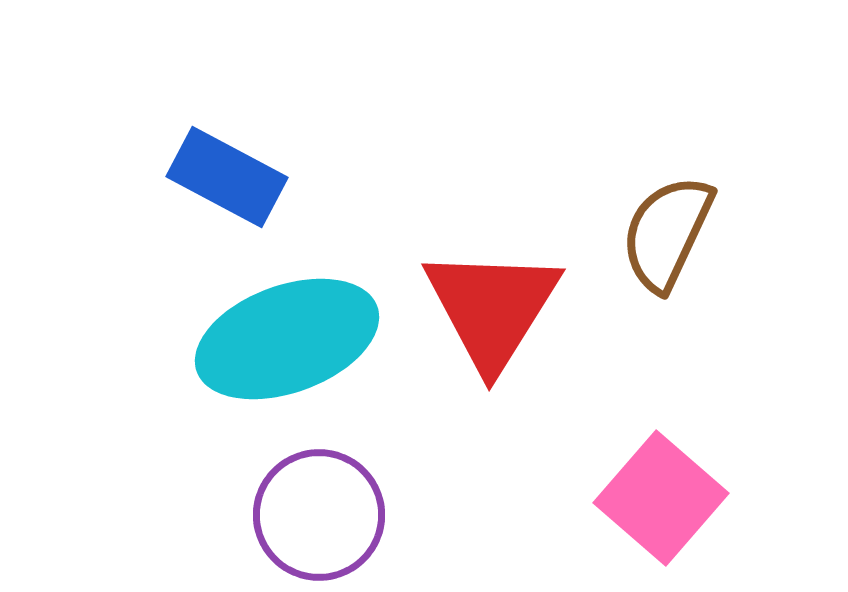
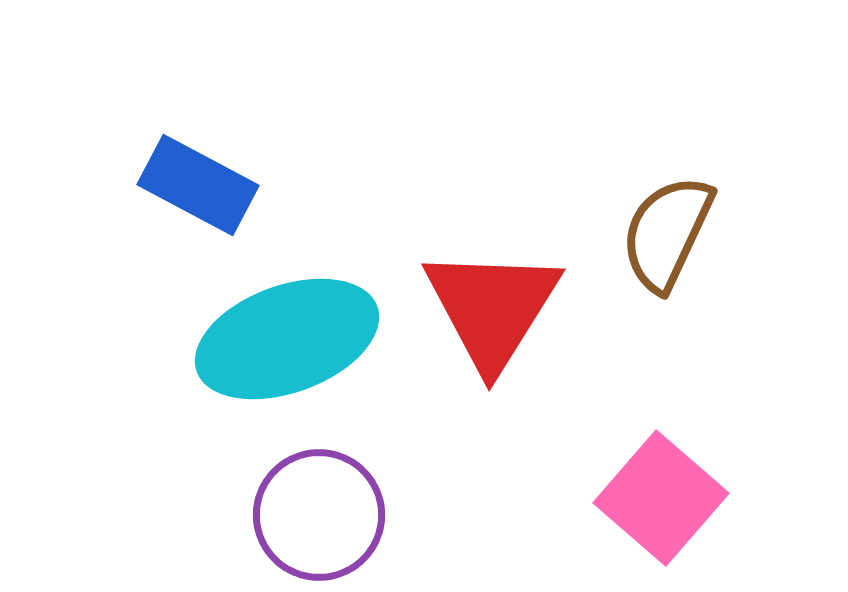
blue rectangle: moved 29 px left, 8 px down
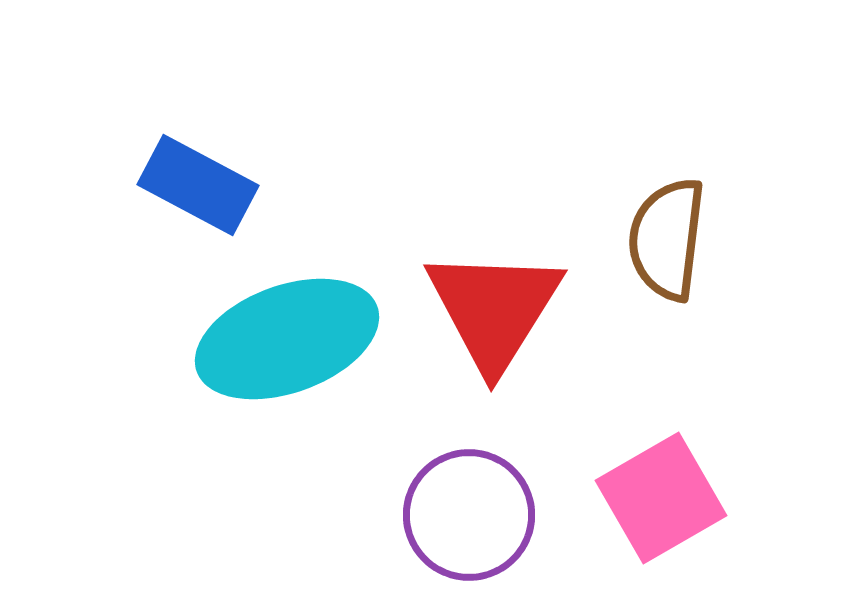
brown semicircle: moved 6 px down; rotated 18 degrees counterclockwise
red triangle: moved 2 px right, 1 px down
pink square: rotated 19 degrees clockwise
purple circle: moved 150 px right
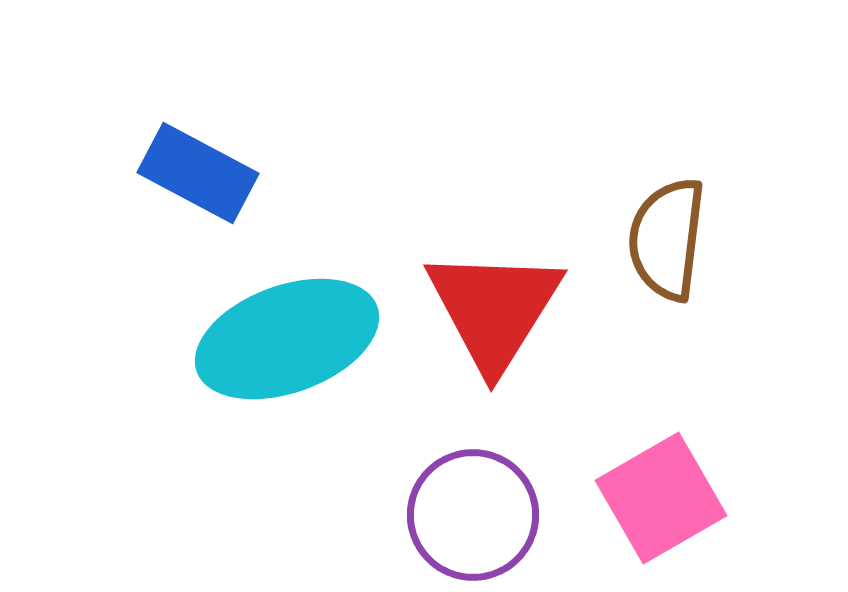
blue rectangle: moved 12 px up
purple circle: moved 4 px right
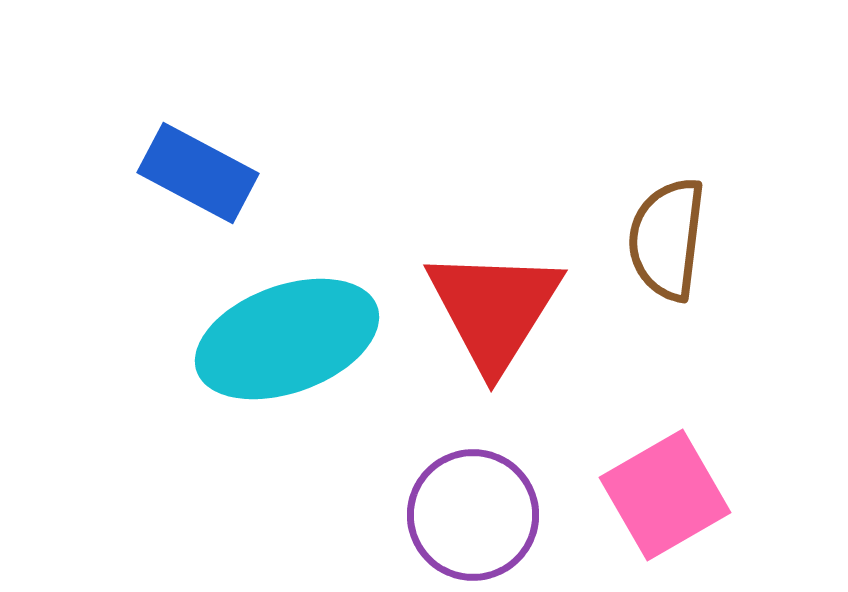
pink square: moved 4 px right, 3 px up
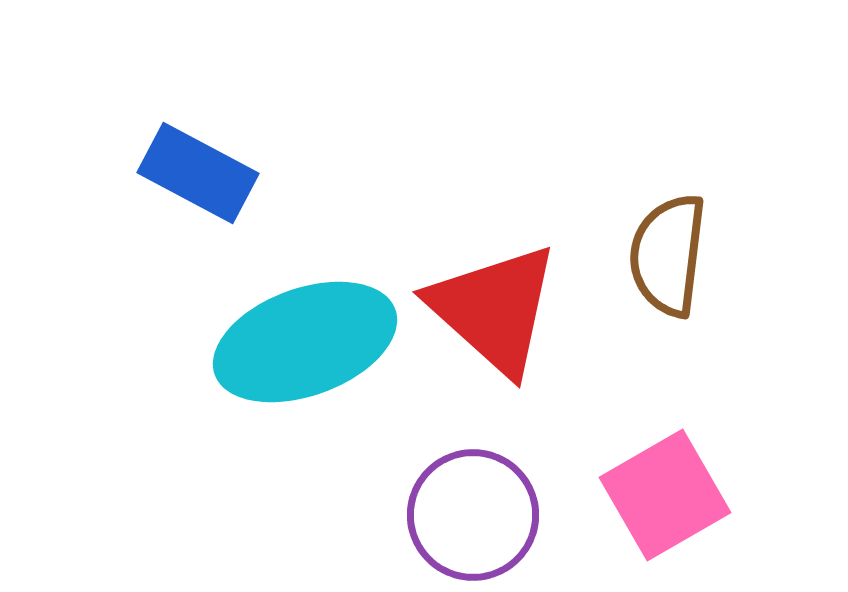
brown semicircle: moved 1 px right, 16 px down
red triangle: rotated 20 degrees counterclockwise
cyan ellipse: moved 18 px right, 3 px down
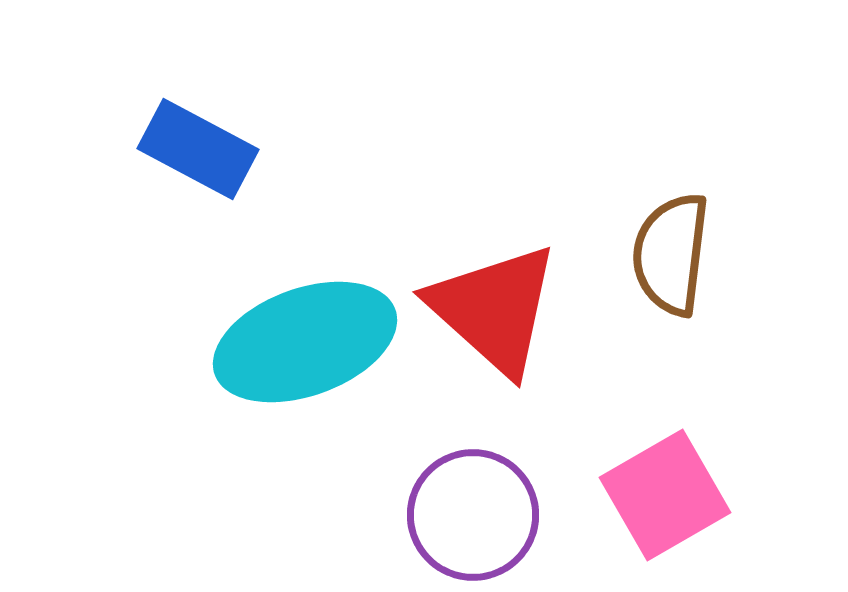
blue rectangle: moved 24 px up
brown semicircle: moved 3 px right, 1 px up
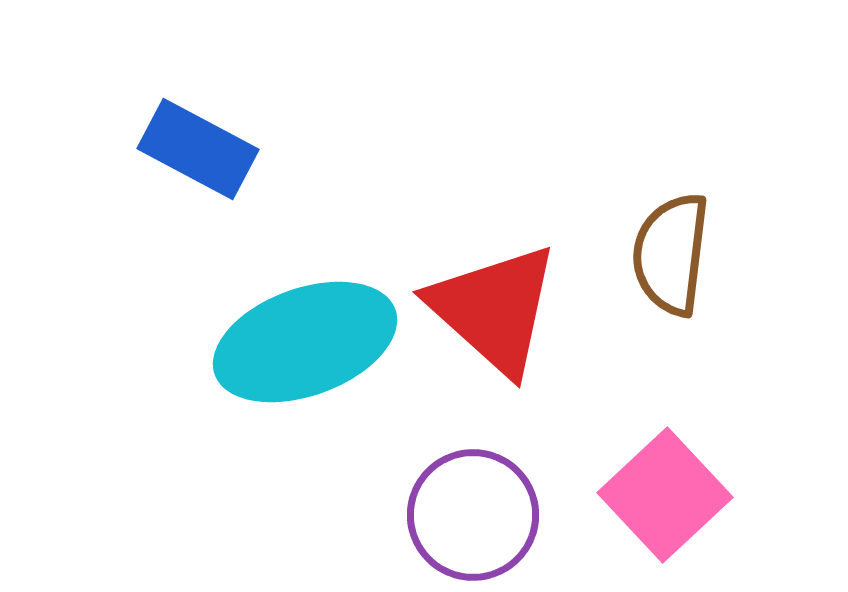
pink square: rotated 13 degrees counterclockwise
